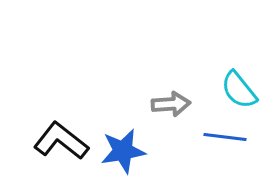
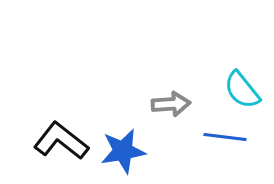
cyan semicircle: moved 3 px right
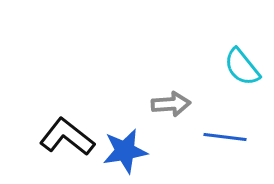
cyan semicircle: moved 23 px up
black L-shape: moved 6 px right, 4 px up
blue star: moved 2 px right
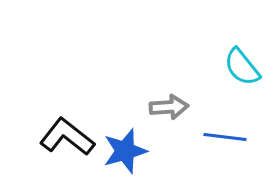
gray arrow: moved 2 px left, 3 px down
blue star: rotated 6 degrees counterclockwise
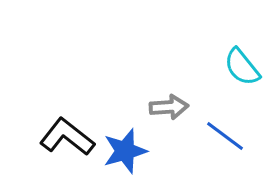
blue line: moved 1 px up; rotated 30 degrees clockwise
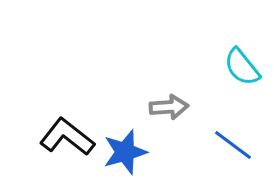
blue line: moved 8 px right, 9 px down
blue star: moved 1 px down
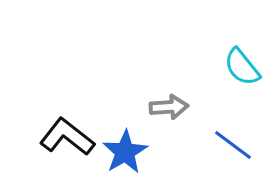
blue star: rotated 15 degrees counterclockwise
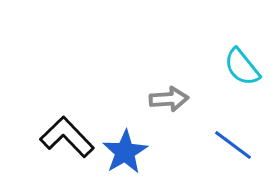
gray arrow: moved 8 px up
black L-shape: rotated 8 degrees clockwise
